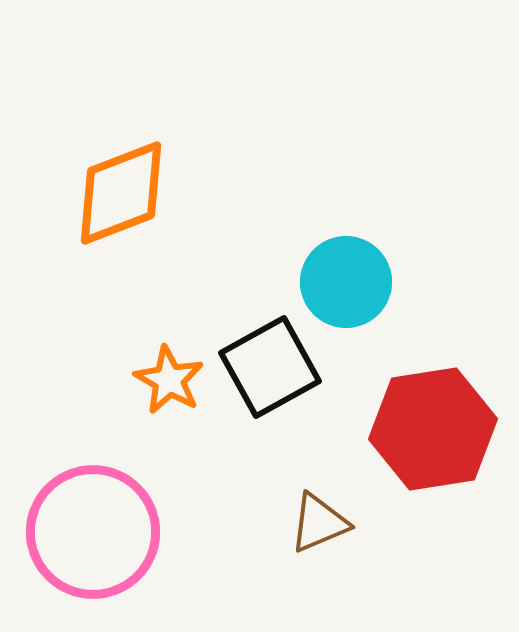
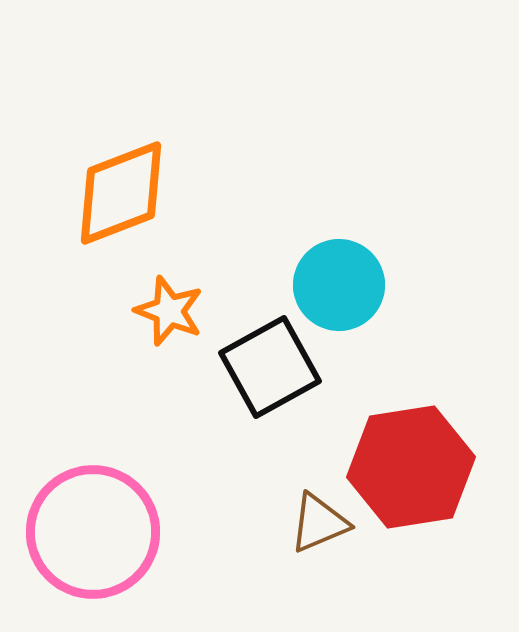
cyan circle: moved 7 px left, 3 px down
orange star: moved 69 px up; rotated 8 degrees counterclockwise
red hexagon: moved 22 px left, 38 px down
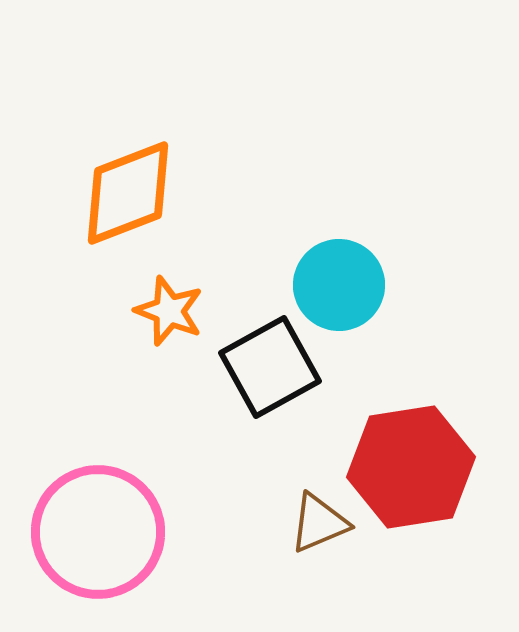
orange diamond: moved 7 px right
pink circle: moved 5 px right
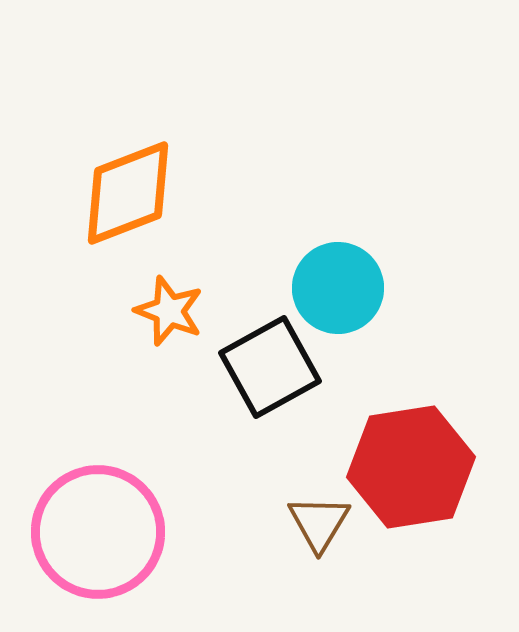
cyan circle: moved 1 px left, 3 px down
brown triangle: rotated 36 degrees counterclockwise
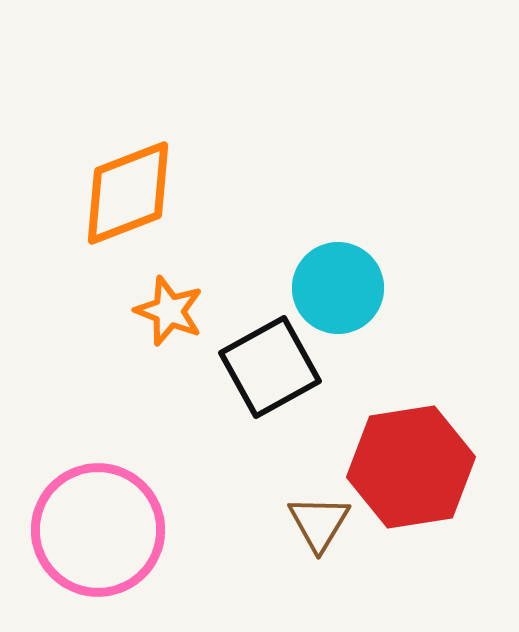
pink circle: moved 2 px up
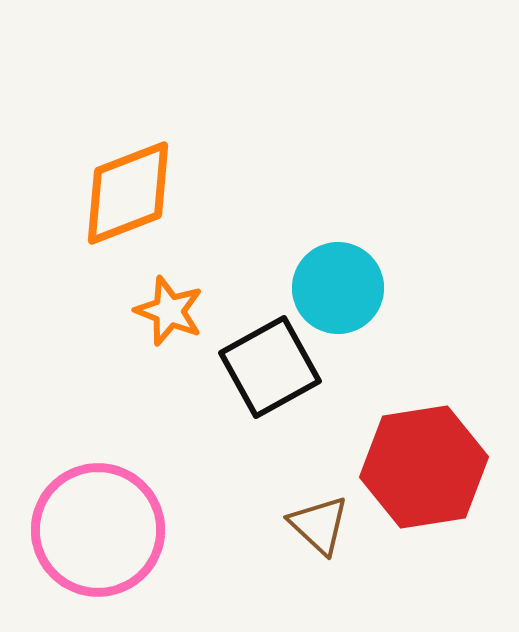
red hexagon: moved 13 px right
brown triangle: moved 2 px down; rotated 18 degrees counterclockwise
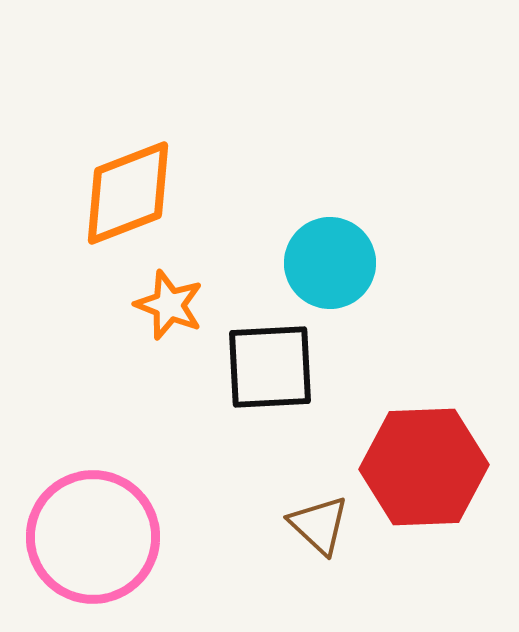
cyan circle: moved 8 px left, 25 px up
orange star: moved 6 px up
black square: rotated 26 degrees clockwise
red hexagon: rotated 7 degrees clockwise
pink circle: moved 5 px left, 7 px down
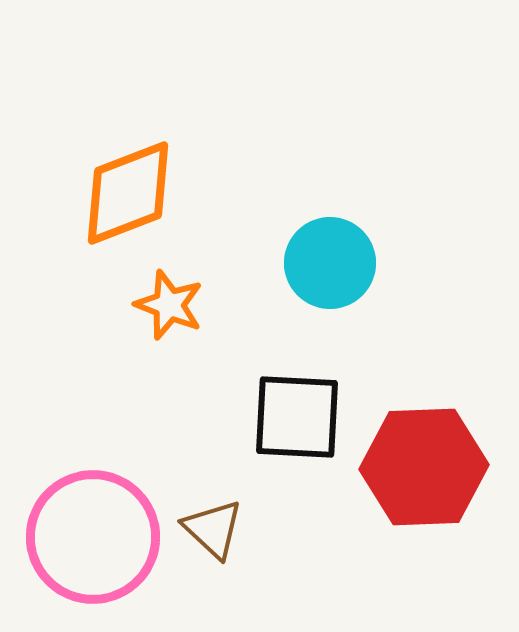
black square: moved 27 px right, 50 px down; rotated 6 degrees clockwise
brown triangle: moved 106 px left, 4 px down
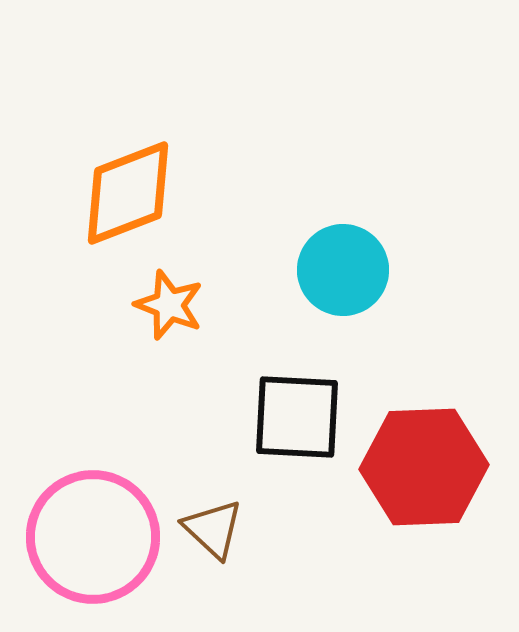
cyan circle: moved 13 px right, 7 px down
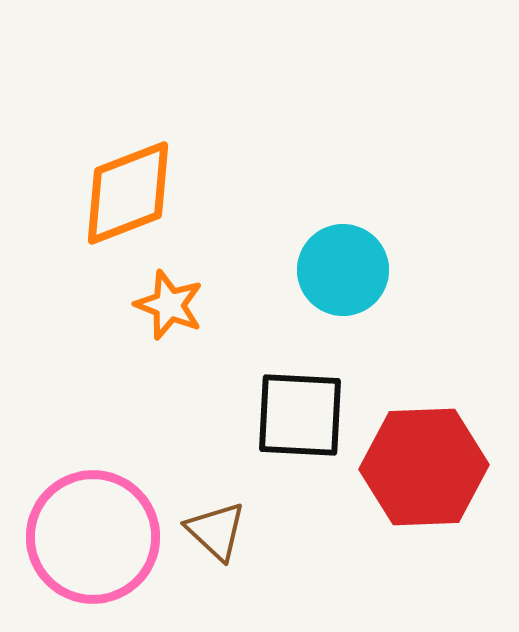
black square: moved 3 px right, 2 px up
brown triangle: moved 3 px right, 2 px down
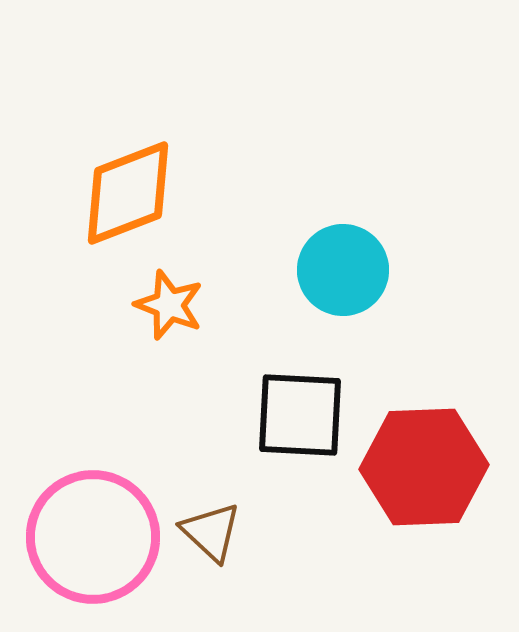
brown triangle: moved 5 px left, 1 px down
